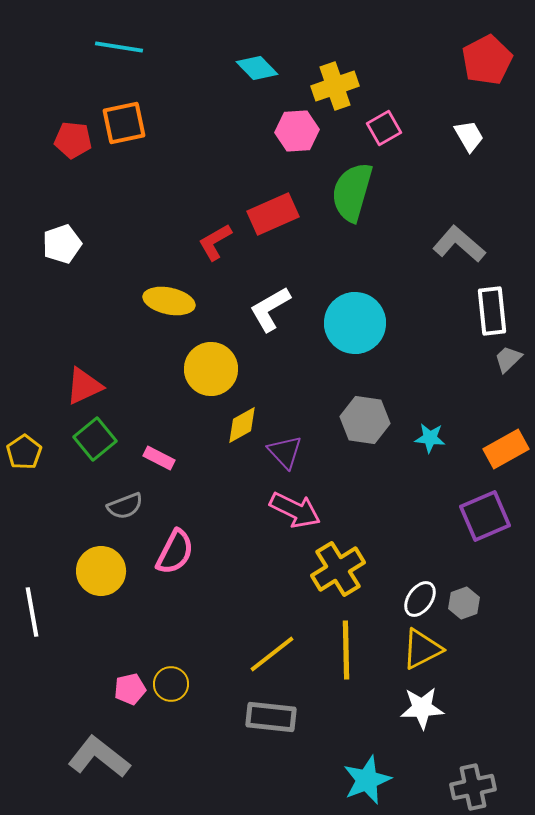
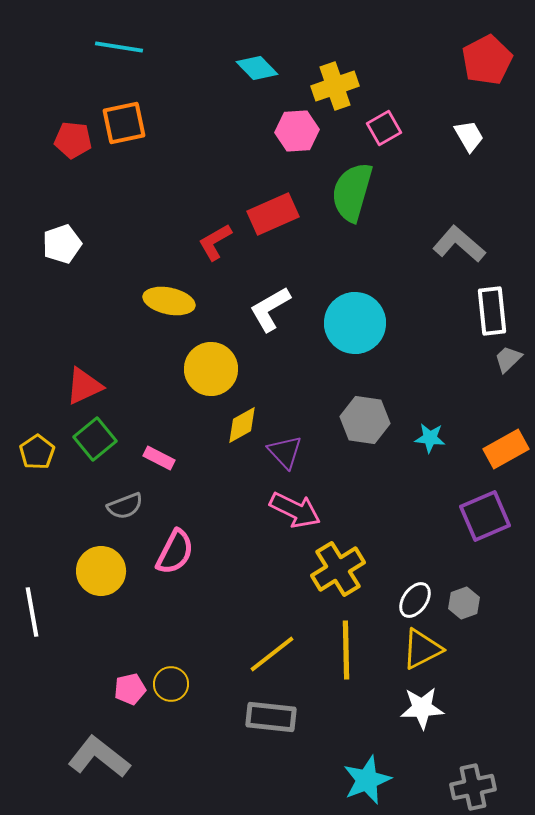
yellow pentagon at (24, 452): moved 13 px right
white ellipse at (420, 599): moved 5 px left, 1 px down
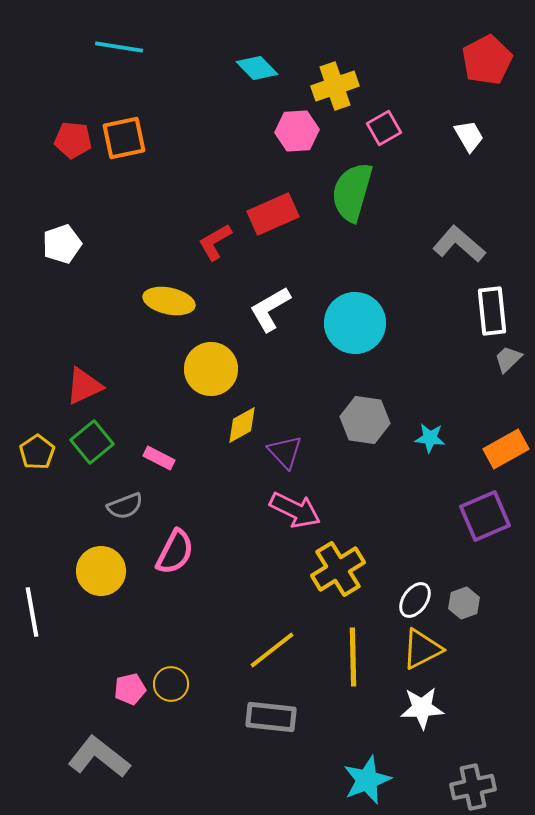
orange square at (124, 123): moved 15 px down
green square at (95, 439): moved 3 px left, 3 px down
yellow line at (346, 650): moved 7 px right, 7 px down
yellow line at (272, 654): moved 4 px up
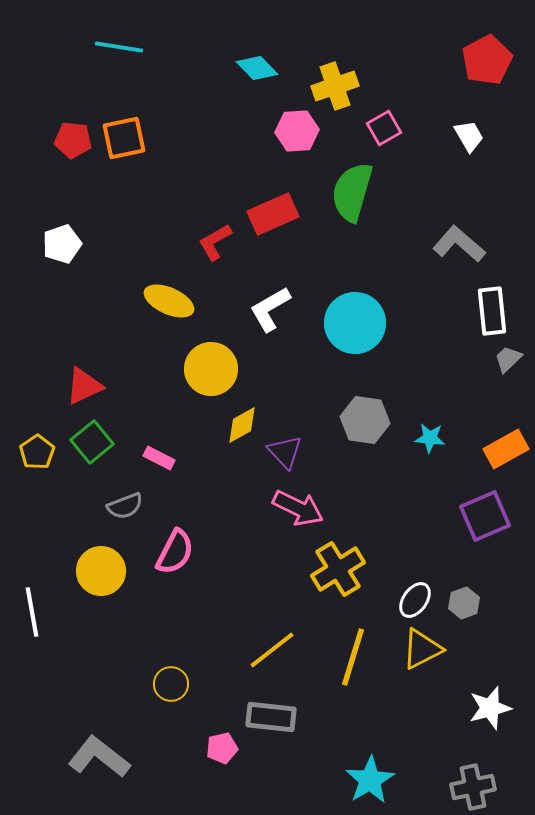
yellow ellipse at (169, 301): rotated 12 degrees clockwise
pink arrow at (295, 510): moved 3 px right, 2 px up
yellow line at (353, 657): rotated 18 degrees clockwise
pink pentagon at (130, 689): moved 92 px right, 59 px down
white star at (422, 708): moved 68 px right; rotated 12 degrees counterclockwise
cyan star at (367, 780): moved 3 px right; rotated 9 degrees counterclockwise
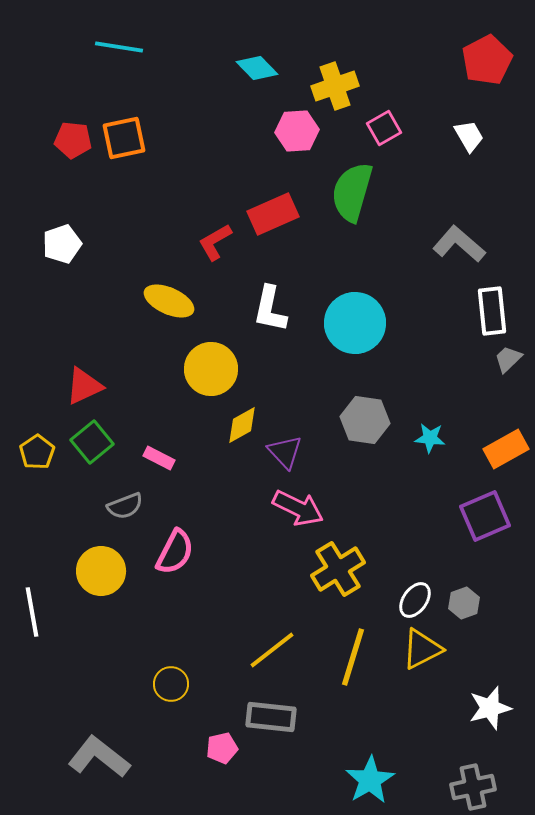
white L-shape at (270, 309): rotated 48 degrees counterclockwise
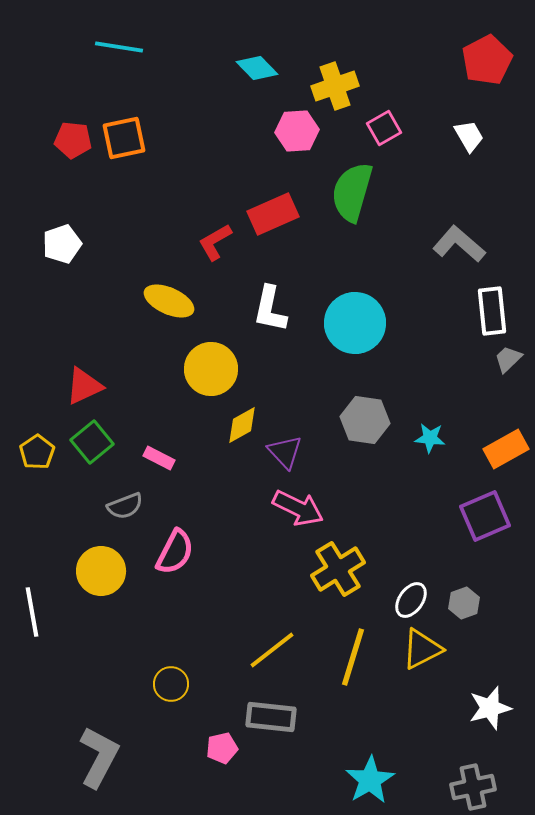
white ellipse at (415, 600): moved 4 px left
gray L-shape at (99, 757): rotated 80 degrees clockwise
